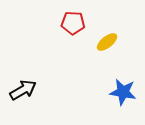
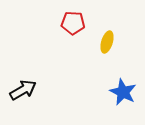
yellow ellipse: rotated 35 degrees counterclockwise
blue star: rotated 16 degrees clockwise
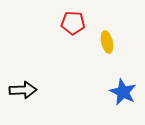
yellow ellipse: rotated 30 degrees counterclockwise
black arrow: rotated 28 degrees clockwise
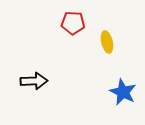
black arrow: moved 11 px right, 9 px up
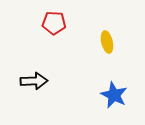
red pentagon: moved 19 px left
blue star: moved 9 px left, 3 px down
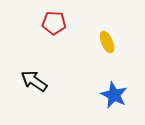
yellow ellipse: rotated 10 degrees counterclockwise
black arrow: rotated 144 degrees counterclockwise
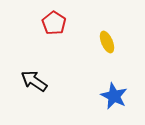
red pentagon: rotated 30 degrees clockwise
blue star: moved 1 px down
